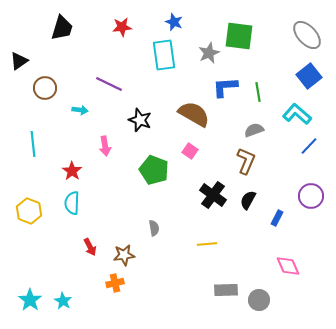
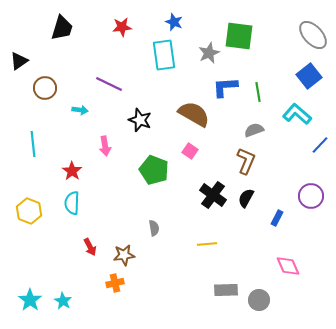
gray ellipse at (307, 35): moved 6 px right
blue line at (309, 146): moved 11 px right, 1 px up
black semicircle at (248, 200): moved 2 px left, 2 px up
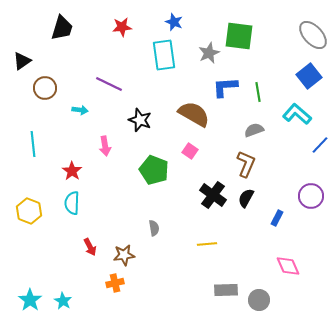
black triangle at (19, 61): moved 3 px right
brown L-shape at (246, 161): moved 3 px down
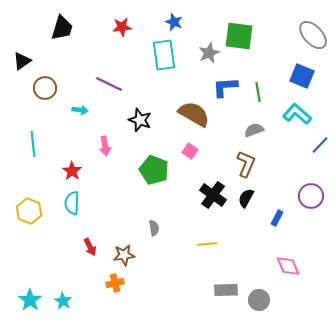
blue square at (309, 76): moved 7 px left; rotated 30 degrees counterclockwise
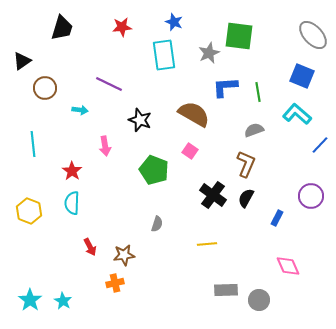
gray semicircle at (154, 228): moved 3 px right, 4 px up; rotated 28 degrees clockwise
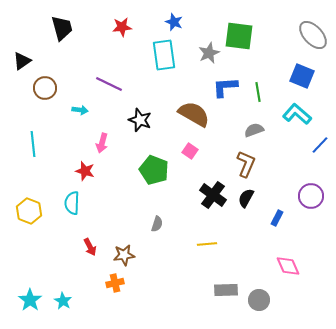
black trapezoid at (62, 28): rotated 32 degrees counterclockwise
pink arrow at (105, 146): moved 3 px left, 3 px up; rotated 24 degrees clockwise
red star at (72, 171): moved 13 px right; rotated 18 degrees counterclockwise
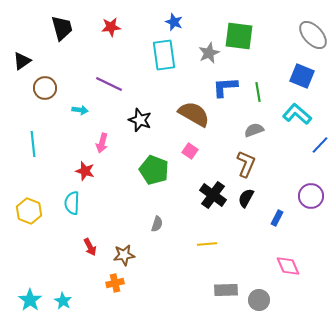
red star at (122, 27): moved 11 px left
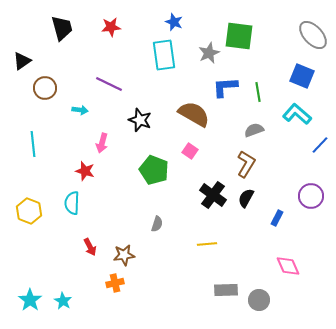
brown L-shape at (246, 164): rotated 8 degrees clockwise
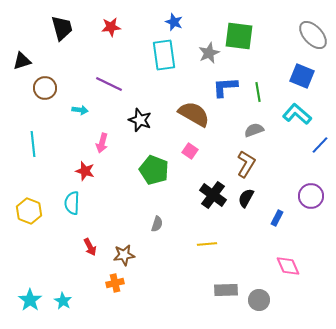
black triangle at (22, 61): rotated 18 degrees clockwise
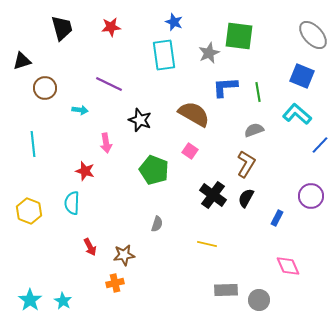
pink arrow at (102, 143): moved 4 px right; rotated 24 degrees counterclockwise
yellow line at (207, 244): rotated 18 degrees clockwise
